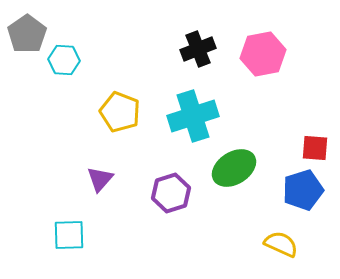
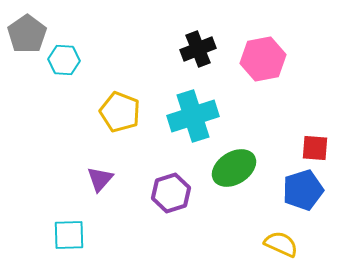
pink hexagon: moved 5 px down
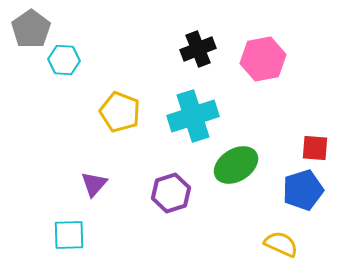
gray pentagon: moved 4 px right, 5 px up
green ellipse: moved 2 px right, 3 px up
purple triangle: moved 6 px left, 5 px down
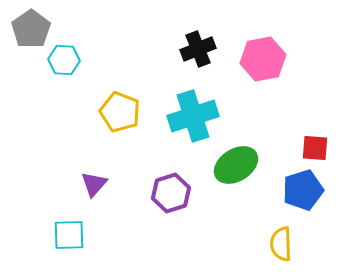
yellow semicircle: rotated 116 degrees counterclockwise
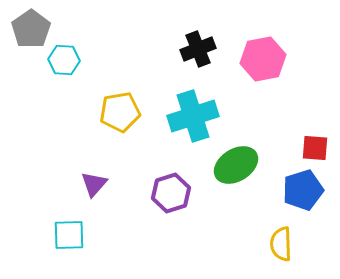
yellow pentagon: rotated 30 degrees counterclockwise
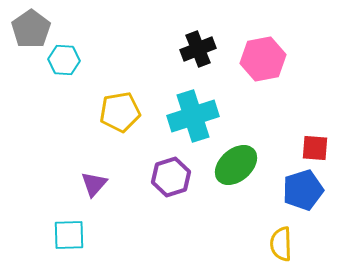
green ellipse: rotated 9 degrees counterclockwise
purple hexagon: moved 16 px up
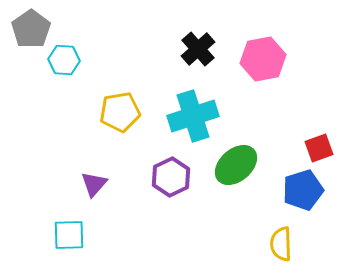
black cross: rotated 20 degrees counterclockwise
red square: moved 4 px right; rotated 24 degrees counterclockwise
purple hexagon: rotated 9 degrees counterclockwise
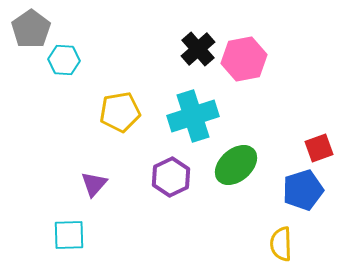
pink hexagon: moved 19 px left
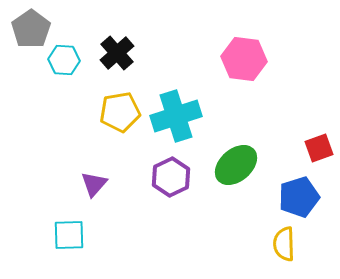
black cross: moved 81 px left, 4 px down
pink hexagon: rotated 18 degrees clockwise
cyan cross: moved 17 px left
blue pentagon: moved 4 px left, 7 px down
yellow semicircle: moved 3 px right
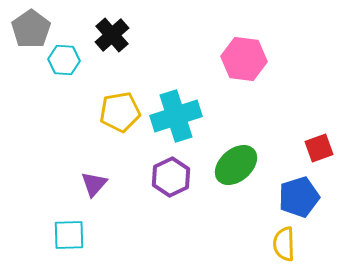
black cross: moved 5 px left, 18 px up
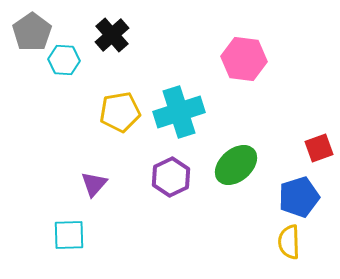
gray pentagon: moved 1 px right, 3 px down
cyan cross: moved 3 px right, 4 px up
yellow semicircle: moved 5 px right, 2 px up
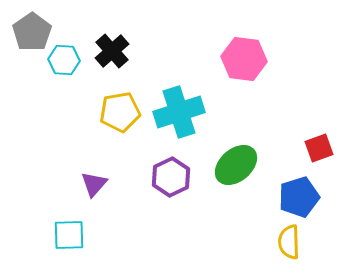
black cross: moved 16 px down
